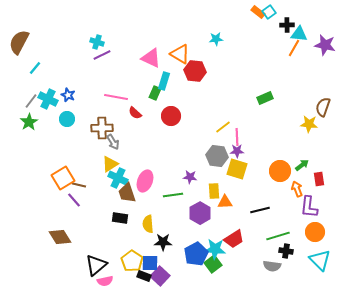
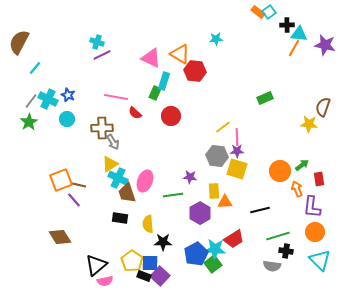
orange square at (63, 178): moved 2 px left, 2 px down; rotated 10 degrees clockwise
purple L-shape at (309, 207): moved 3 px right
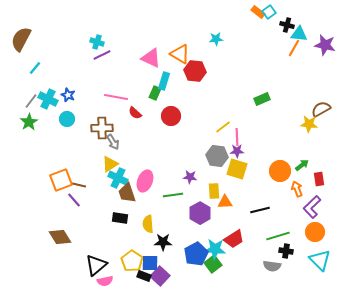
black cross at (287, 25): rotated 16 degrees clockwise
brown semicircle at (19, 42): moved 2 px right, 3 px up
green rectangle at (265, 98): moved 3 px left, 1 px down
brown semicircle at (323, 107): moved 2 px left, 2 px down; rotated 42 degrees clockwise
purple L-shape at (312, 207): rotated 40 degrees clockwise
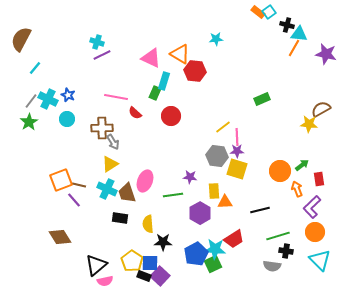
purple star at (325, 45): moved 1 px right, 9 px down
cyan cross at (118, 178): moved 11 px left, 11 px down
green square at (213, 264): rotated 12 degrees clockwise
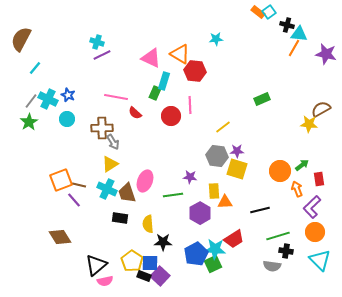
pink line at (237, 137): moved 47 px left, 32 px up
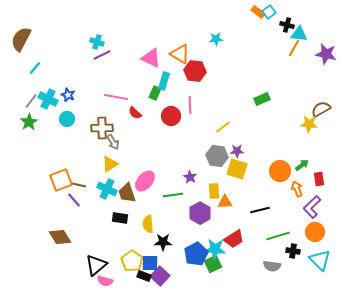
purple star at (190, 177): rotated 24 degrees clockwise
pink ellipse at (145, 181): rotated 20 degrees clockwise
black cross at (286, 251): moved 7 px right
pink semicircle at (105, 281): rotated 28 degrees clockwise
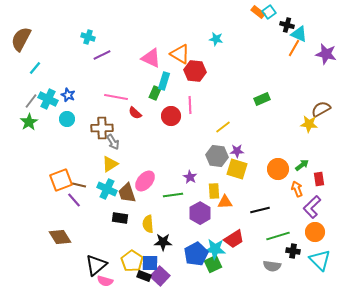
cyan triangle at (299, 34): rotated 18 degrees clockwise
cyan star at (216, 39): rotated 16 degrees clockwise
cyan cross at (97, 42): moved 9 px left, 5 px up
orange circle at (280, 171): moved 2 px left, 2 px up
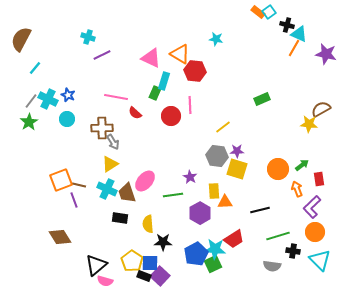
purple line at (74, 200): rotated 21 degrees clockwise
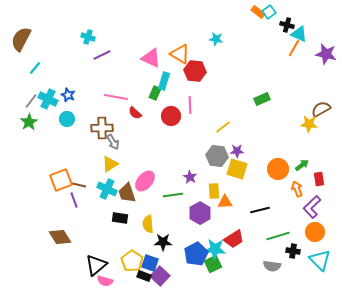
blue square at (150, 263): rotated 18 degrees clockwise
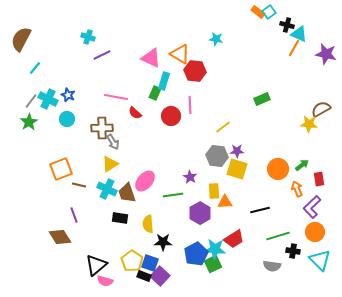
orange square at (61, 180): moved 11 px up
purple line at (74, 200): moved 15 px down
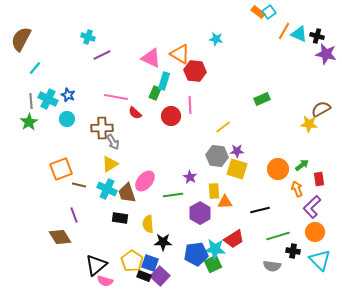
black cross at (287, 25): moved 30 px right, 11 px down
orange line at (294, 48): moved 10 px left, 17 px up
gray line at (31, 101): rotated 42 degrees counterclockwise
blue pentagon at (196, 254): rotated 20 degrees clockwise
